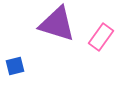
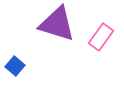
blue square: rotated 36 degrees counterclockwise
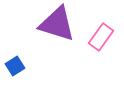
blue square: rotated 18 degrees clockwise
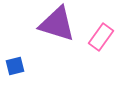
blue square: rotated 18 degrees clockwise
